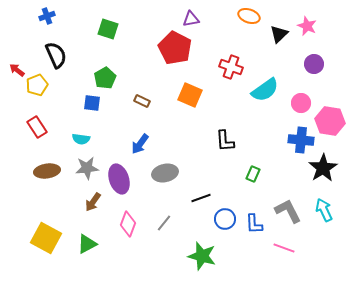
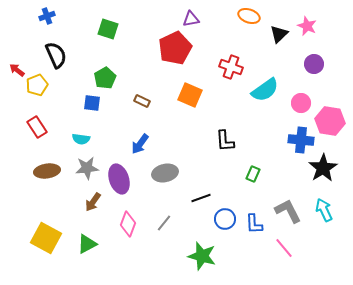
red pentagon at (175, 48): rotated 20 degrees clockwise
pink line at (284, 248): rotated 30 degrees clockwise
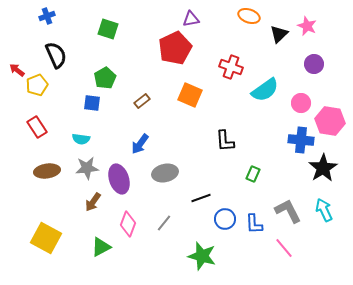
brown rectangle at (142, 101): rotated 63 degrees counterclockwise
green triangle at (87, 244): moved 14 px right, 3 px down
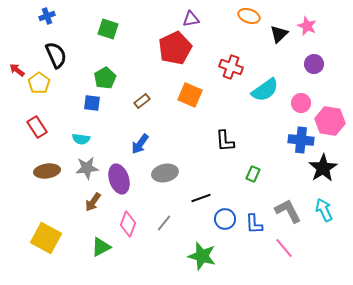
yellow pentagon at (37, 85): moved 2 px right, 2 px up; rotated 15 degrees counterclockwise
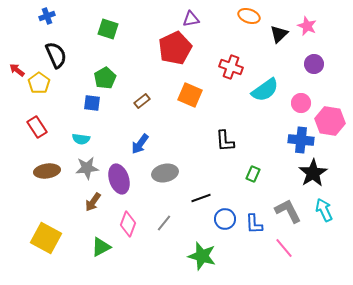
black star at (323, 168): moved 10 px left, 5 px down
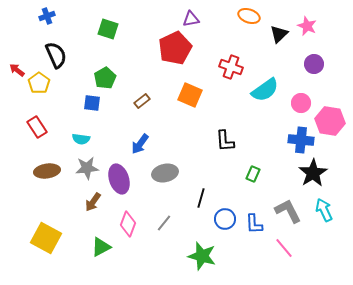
black line at (201, 198): rotated 54 degrees counterclockwise
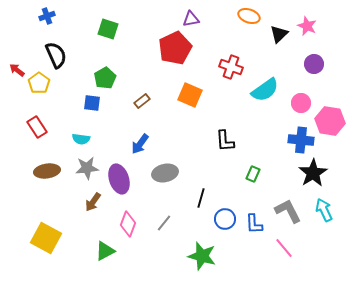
green triangle at (101, 247): moved 4 px right, 4 px down
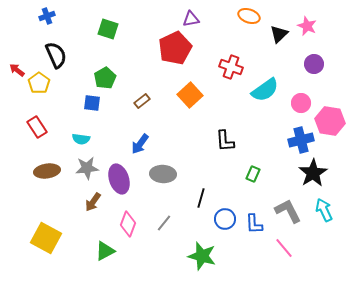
orange square at (190, 95): rotated 25 degrees clockwise
blue cross at (301, 140): rotated 20 degrees counterclockwise
gray ellipse at (165, 173): moved 2 px left, 1 px down; rotated 15 degrees clockwise
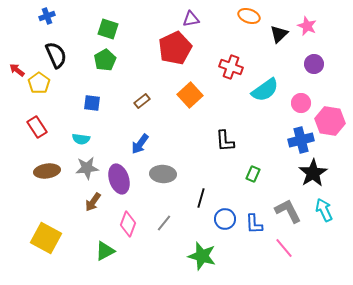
green pentagon at (105, 78): moved 18 px up
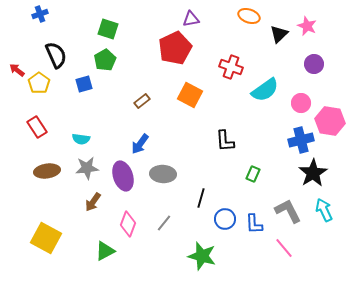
blue cross at (47, 16): moved 7 px left, 2 px up
orange square at (190, 95): rotated 20 degrees counterclockwise
blue square at (92, 103): moved 8 px left, 19 px up; rotated 24 degrees counterclockwise
purple ellipse at (119, 179): moved 4 px right, 3 px up
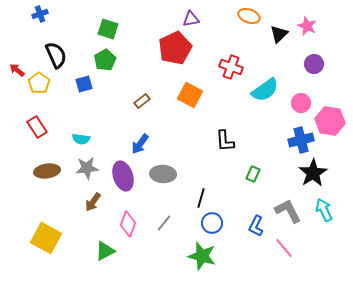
blue circle at (225, 219): moved 13 px left, 4 px down
blue L-shape at (254, 224): moved 2 px right, 2 px down; rotated 30 degrees clockwise
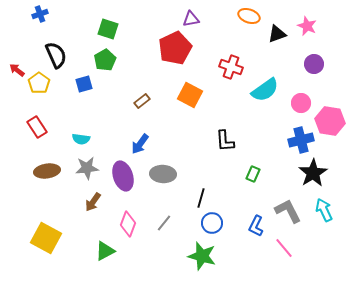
black triangle at (279, 34): moved 2 px left; rotated 24 degrees clockwise
